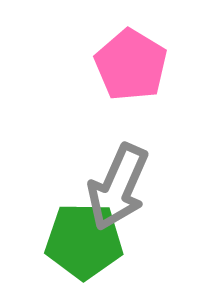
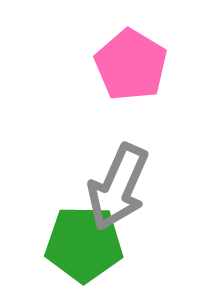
green pentagon: moved 3 px down
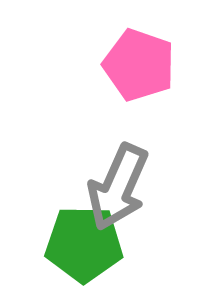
pink pentagon: moved 8 px right; rotated 12 degrees counterclockwise
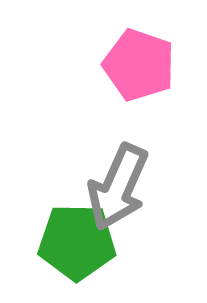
green pentagon: moved 7 px left, 2 px up
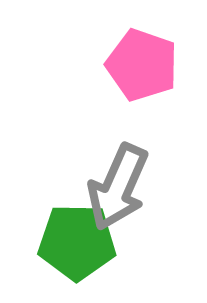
pink pentagon: moved 3 px right
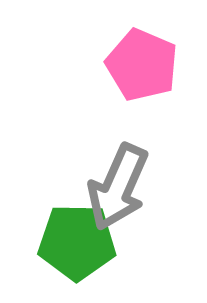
pink pentagon: rotated 4 degrees clockwise
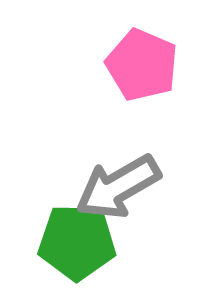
gray arrow: rotated 36 degrees clockwise
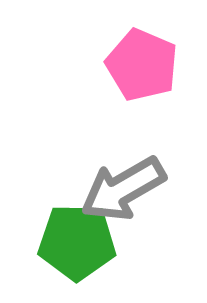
gray arrow: moved 5 px right, 2 px down
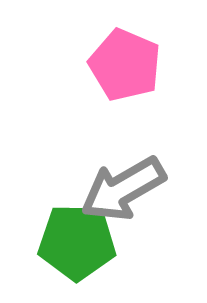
pink pentagon: moved 17 px left
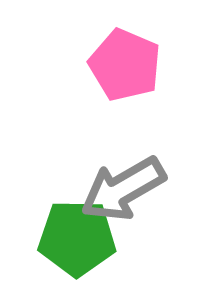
green pentagon: moved 4 px up
